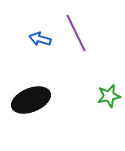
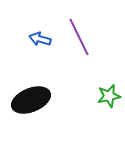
purple line: moved 3 px right, 4 px down
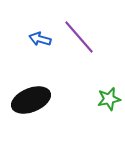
purple line: rotated 15 degrees counterclockwise
green star: moved 3 px down
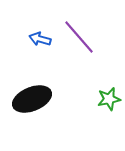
black ellipse: moved 1 px right, 1 px up
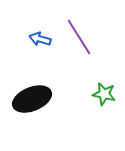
purple line: rotated 9 degrees clockwise
green star: moved 5 px left, 5 px up; rotated 25 degrees clockwise
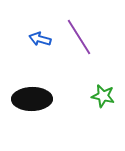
green star: moved 1 px left, 2 px down
black ellipse: rotated 21 degrees clockwise
